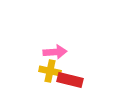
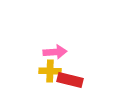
yellow cross: rotated 10 degrees counterclockwise
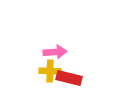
red rectangle: moved 1 px left, 2 px up
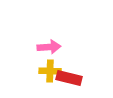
pink arrow: moved 6 px left, 5 px up
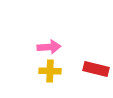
red rectangle: moved 27 px right, 9 px up
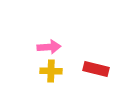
yellow cross: moved 1 px right
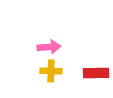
red rectangle: moved 4 px down; rotated 15 degrees counterclockwise
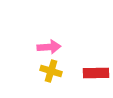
yellow cross: rotated 15 degrees clockwise
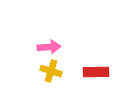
red rectangle: moved 1 px up
